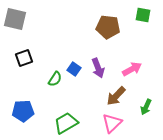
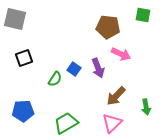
pink arrow: moved 11 px left, 15 px up; rotated 54 degrees clockwise
green arrow: rotated 35 degrees counterclockwise
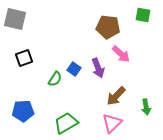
pink arrow: rotated 18 degrees clockwise
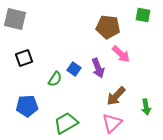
blue pentagon: moved 4 px right, 5 px up
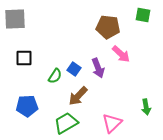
gray square: rotated 15 degrees counterclockwise
black square: rotated 18 degrees clockwise
green semicircle: moved 3 px up
brown arrow: moved 38 px left
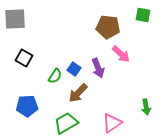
black square: rotated 30 degrees clockwise
brown arrow: moved 3 px up
pink triangle: rotated 10 degrees clockwise
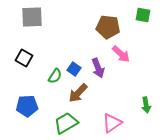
gray square: moved 17 px right, 2 px up
green arrow: moved 2 px up
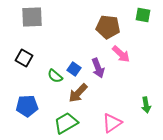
green semicircle: rotated 98 degrees clockwise
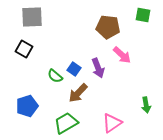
pink arrow: moved 1 px right, 1 px down
black square: moved 9 px up
blue pentagon: rotated 15 degrees counterclockwise
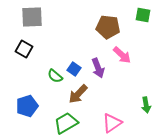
brown arrow: moved 1 px down
